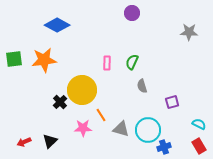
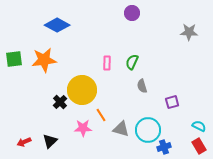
cyan semicircle: moved 2 px down
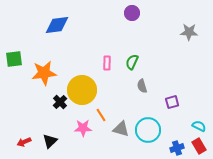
blue diamond: rotated 35 degrees counterclockwise
orange star: moved 13 px down
blue cross: moved 13 px right, 1 px down
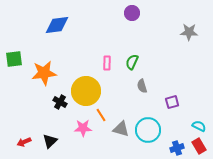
yellow circle: moved 4 px right, 1 px down
black cross: rotated 16 degrees counterclockwise
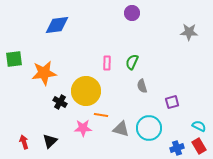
orange line: rotated 48 degrees counterclockwise
cyan circle: moved 1 px right, 2 px up
red arrow: rotated 96 degrees clockwise
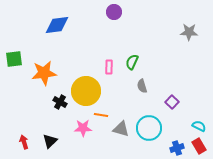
purple circle: moved 18 px left, 1 px up
pink rectangle: moved 2 px right, 4 px down
purple square: rotated 32 degrees counterclockwise
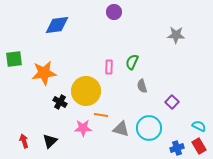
gray star: moved 13 px left, 3 px down
red arrow: moved 1 px up
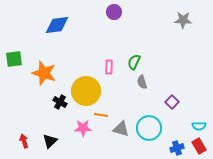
gray star: moved 7 px right, 15 px up
green semicircle: moved 2 px right
orange star: rotated 25 degrees clockwise
gray semicircle: moved 4 px up
cyan semicircle: rotated 152 degrees clockwise
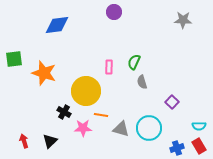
black cross: moved 4 px right, 10 px down
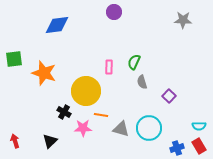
purple square: moved 3 px left, 6 px up
red arrow: moved 9 px left
